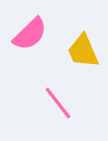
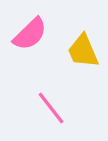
pink line: moved 7 px left, 5 px down
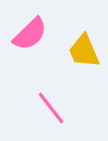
yellow trapezoid: moved 1 px right
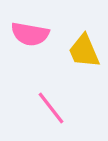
pink semicircle: rotated 54 degrees clockwise
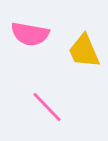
pink line: moved 4 px left, 1 px up; rotated 6 degrees counterclockwise
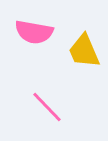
pink semicircle: moved 4 px right, 2 px up
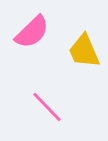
pink semicircle: moved 2 px left; rotated 54 degrees counterclockwise
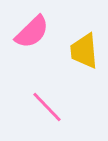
yellow trapezoid: rotated 18 degrees clockwise
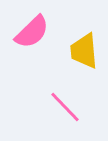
pink line: moved 18 px right
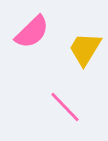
yellow trapezoid: moved 1 px right, 2 px up; rotated 36 degrees clockwise
